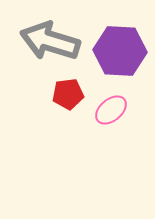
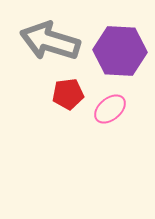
pink ellipse: moved 1 px left, 1 px up
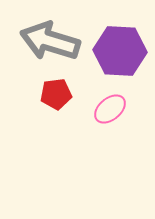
red pentagon: moved 12 px left
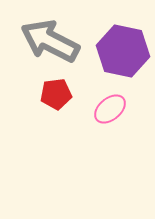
gray arrow: rotated 10 degrees clockwise
purple hexagon: moved 3 px right; rotated 9 degrees clockwise
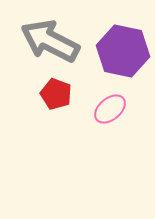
red pentagon: rotated 28 degrees clockwise
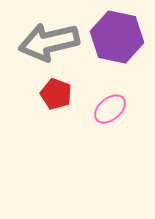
gray arrow: moved 1 px left, 1 px down; rotated 40 degrees counterclockwise
purple hexagon: moved 6 px left, 14 px up
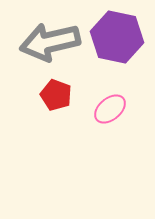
gray arrow: moved 1 px right
red pentagon: moved 1 px down
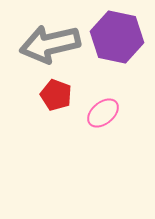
gray arrow: moved 2 px down
pink ellipse: moved 7 px left, 4 px down
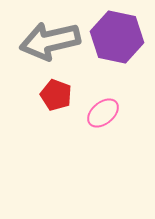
gray arrow: moved 3 px up
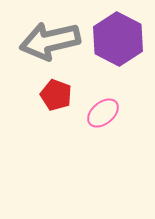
purple hexagon: moved 1 px right, 2 px down; rotated 15 degrees clockwise
